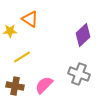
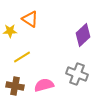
gray cross: moved 2 px left
pink semicircle: rotated 30 degrees clockwise
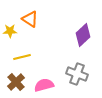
yellow line: rotated 18 degrees clockwise
brown cross: moved 1 px right, 4 px up; rotated 36 degrees clockwise
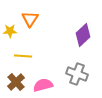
orange triangle: rotated 30 degrees clockwise
yellow line: moved 1 px right, 1 px up; rotated 18 degrees clockwise
pink semicircle: moved 1 px left
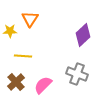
pink semicircle: rotated 30 degrees counterclockwise
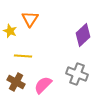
yellow star: rotated 24 degrees clockwise
brown cross: rotated 18 degrees counterclockwise
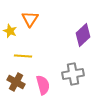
gray cross: moved 4 px left; rotated 30 degrees counterclockwise
pink semicircle: rotated 120 degrees clockwise
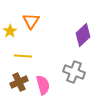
orange triangle: moved 1 px right, 2 px down
yellow star: rotated 16 degrees clockwise
gray cross: moved 1 px right, 2 px up; rotated 30 degrees clockwise
brown cross: moved 3 px right; rotated 36 degrees clockwise
